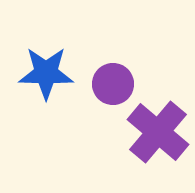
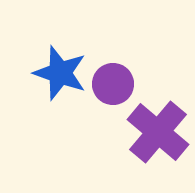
blue star: moved 14 px right; rotated 18 degrees clockwise
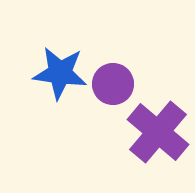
blue star: rotated 12 degrees counterclockwise
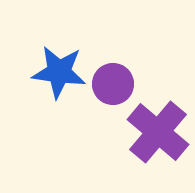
blue star: moved 1 px left, 1 px up
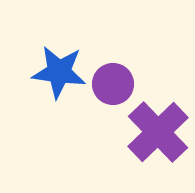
purple cross: rotated 6 degrees clockwise
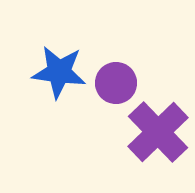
purple circle: moved 3 px right, 1 px up
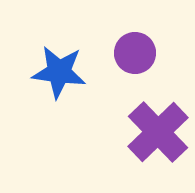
purple circle: moved 19 px right, 30 px up
